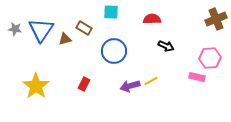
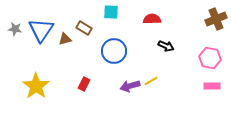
pink hexagon: rotated 15 degrees clockwise
pink rectangle: moved 15 px right, 9 px down; rotated 14 degrees counterclockwise
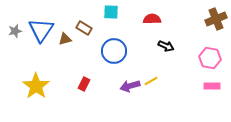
gray star: moved 2 px down; rotated 24 degrees counterclockwise
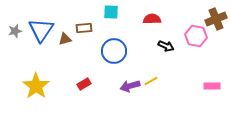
brown rectangle: rotated 35 degrees counterclockwise
pink hexagon: moved 14 px left, 22 px up
red rectangle: rotated 32 degrees clockwise
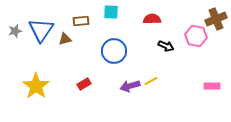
brown rectangle: moved 3 px left, 7 px up
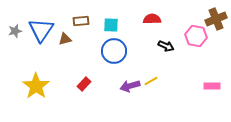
cyan square: moved 13 px down
red rectangle: rotated 16 degrees counterclockwise
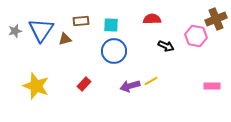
yellow star: rotated 16 degrees counterclockwise
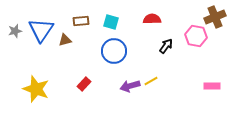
brown cross: moved 1 px left, 2 px up
cyan square: moved 3 px up; rotated 14 degrees clockwise
brown triangle: moved 1 px down
black arrow: rotated 77 degrees counterclockwise
yellow star: moved 3 px down
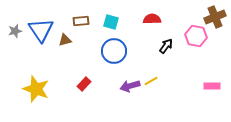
blue triangle: rotated 8 degrees counterclockwise
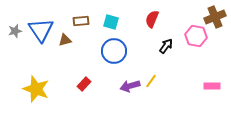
red semicircle: rotated 66 degrees counterclockwise
yellow line: rotated 24 degrees counterclockwise
